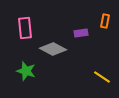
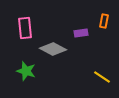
orange rectangle: moved 1 px left
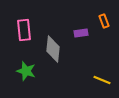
orange rectangle: rotated 32 degrees counterclockwise
pink rectangle: moved 1 px left, 2 px down
gray diamond: rotated 68 degrees clockwise
yellow line: moved 3 px down; rotated 12 degrees counterclockwise
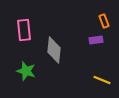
purple rectangle: moved 15 px right, 7 px down
gray diamond: moved 1 px right, 1 px down
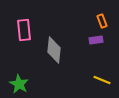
orange rectangle: moved 2 px left
green star: moved 7 px left, 13 px down; rotated 12 degrees clockwise
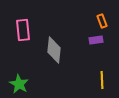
pink rectangle: moved 1 px left
yellow line: rotated 66 degrees clockwise
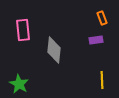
orange rectangle: moved 3 px up
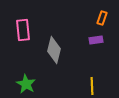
orange rectangle: rotated 40 degrees clockwise
gray diamond: rotated 8 degrees clockwise
yellow line: moved 10 px left, 6 px down
green star: moved 7 px right
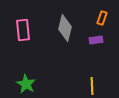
gray diamond: moved 11 px right, 22 px up
